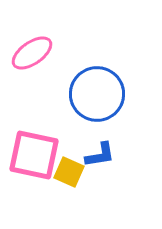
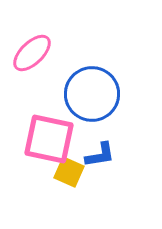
pink ellipse: rotated 9 degrees counterclockwise
blue circle: moved 5 px left
pink square: moved 15 px right, 16 px up
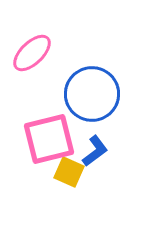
pink square: rotated 26 degrees counterclockwise
blue L-shape: moved 5 px left, 4 px up; rotated 28 degrees counterclockwise
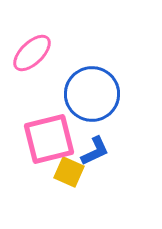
blue L-shape: rotated 12 degrees clockwise
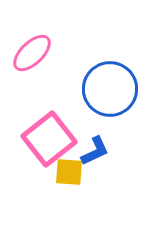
blue circle: moved 18 px right, 5 px up
pink square: rotated 24 degrees counterclockwise
yellow square: rotated 20 degrees counterclockwise
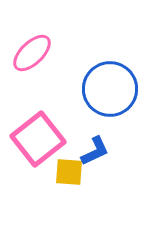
pink square: moved 11 px left
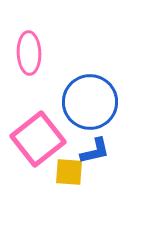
pink ellipse: moved 3 px left; rotated 48 degrees counterclockwise
blue circle: moved 20 px left, 13 px down
blue L-shape: rotated 12 degrees clockwise
